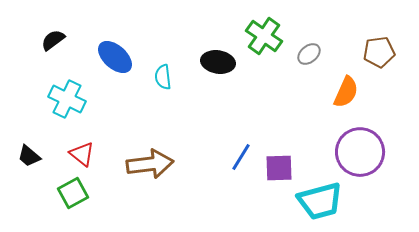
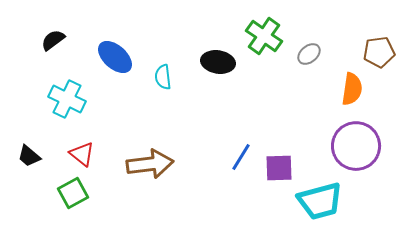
orange semicircle: moved 6 px right, 3 px up; rotated 16 degrees counterclockwise
purple circle: moved 4 px left, 6 px up
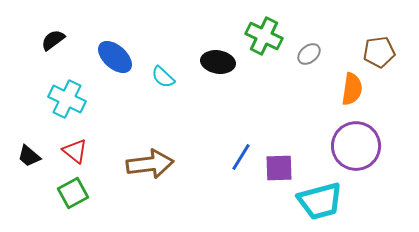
green cross: rotated 9 degrees counterclockwise
cyan semicircle: rotated 40 degrees counterclockwise
red triangle: moved 7 px left, 3 px up
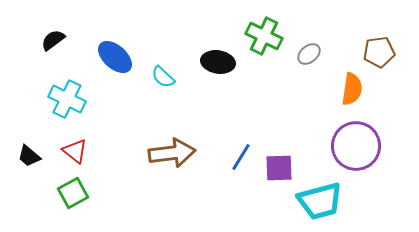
brown arrow: moved 22 px right, 11 px up
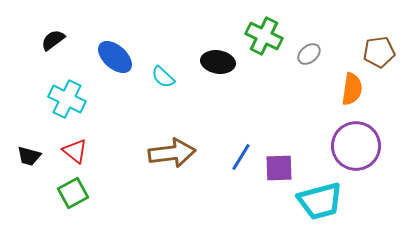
black trapezoid: rotated 25 degrees counterclockwise
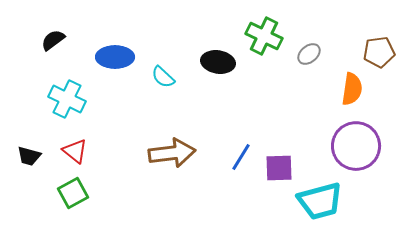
blue ellipse: rotated 42 degrees counterclockwise
